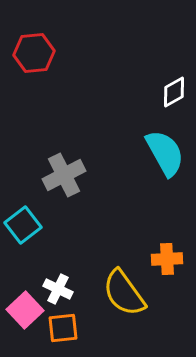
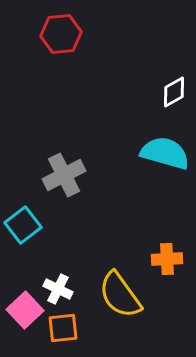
red hexagon: moved 27 px right, 19 px up
cyan semicircle: rotated 45 degrees counterclockwise
yellow semicircle: moved 4 px left, 2 px down
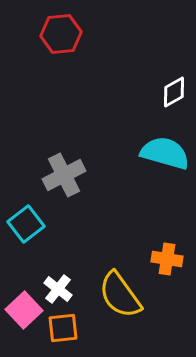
cyan square: moved 3 px right, 1 px up
orange cross: rotated 12 degrees clockwise
white cross: rotated 12 degrees clockwise
pink square: moved 1 px left
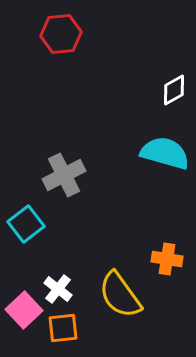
white diamond: moved 2 px up
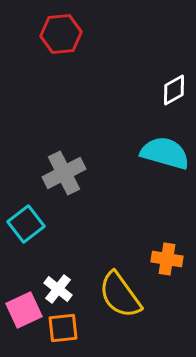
gray cross: moved 2 px up
pink square: rotated 18 degrees clockwise
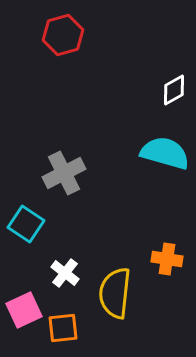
red hexagon: moved 2 px right, 1 px down; rotated 9 degrees counterclockwise
cyan square: rotated 18 degrees counterclockwise
white cross: moved 7 px right, 16 px up
yellow semicircle: moved 5 px left, 2 px up; rotated 42 degrees clockwise
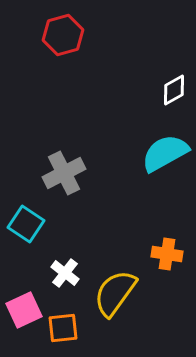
cyan semicircle: rotated 45 degrees counterclockwise
orange cross: moved 5 px up
yellow semicircle: rotated 30 degrees clockwise
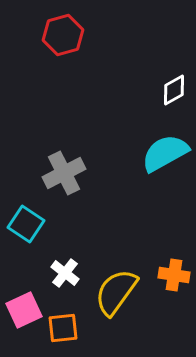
orange cross: moved 7 px right, 21 px down
yellow semicircle: moved 1 px right, 1 px up
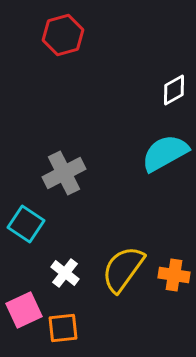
yellow semicircle: moved 7 px right, 23 px up
